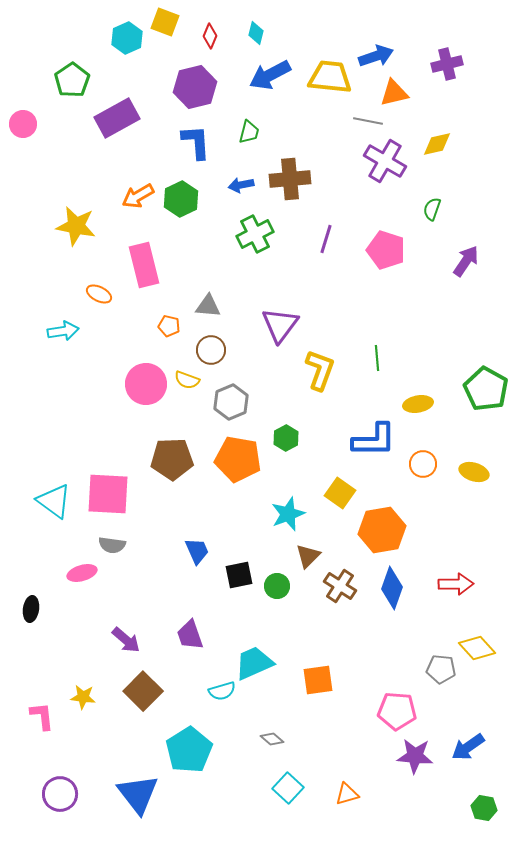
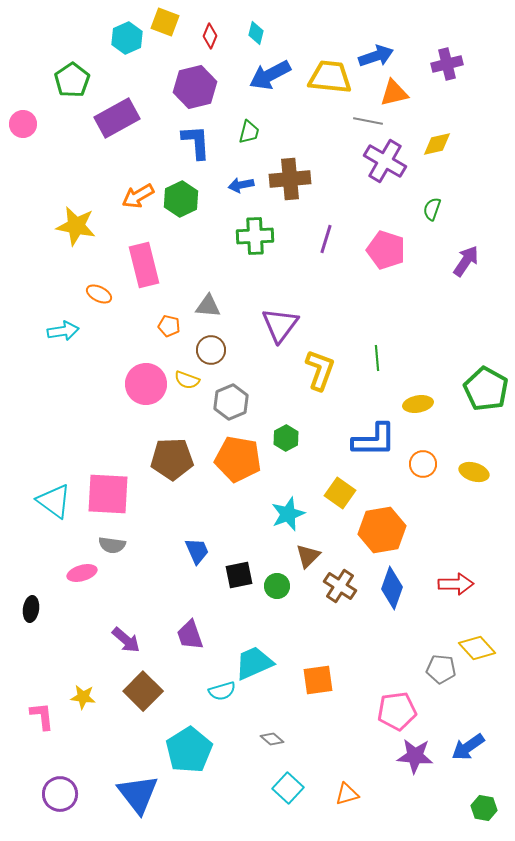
green cross at (255, 234): moved 2 px down; rotated 24 degrees clockwise
pink pentagon at (397, 711): rotated 12 degrees counterclockwise
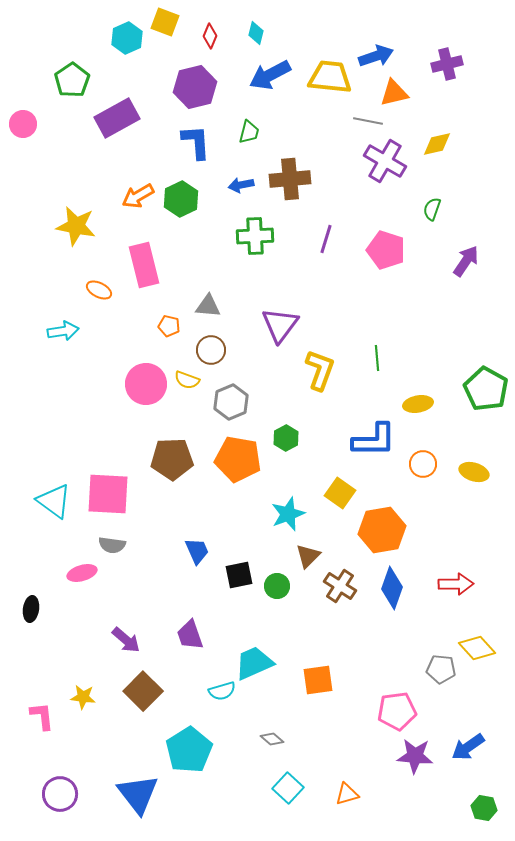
orange ellipse at (99, 294): moved 4 px up
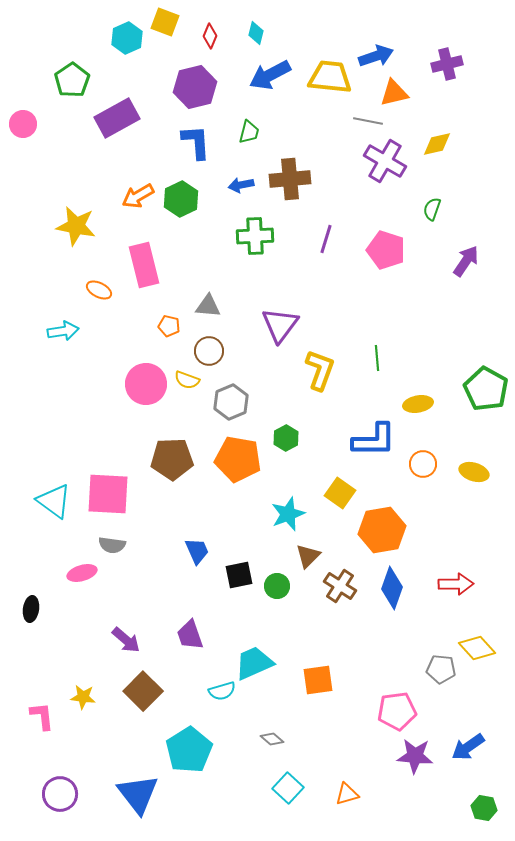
brown circle at (211, 350): moved 2 px left, 1 px down
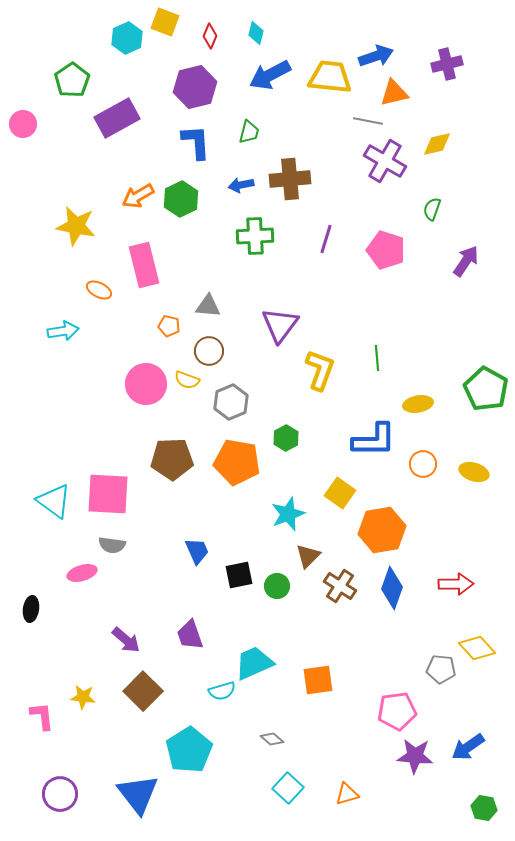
orange pentagon at (238, 459): moved 1 px left, 3 px down
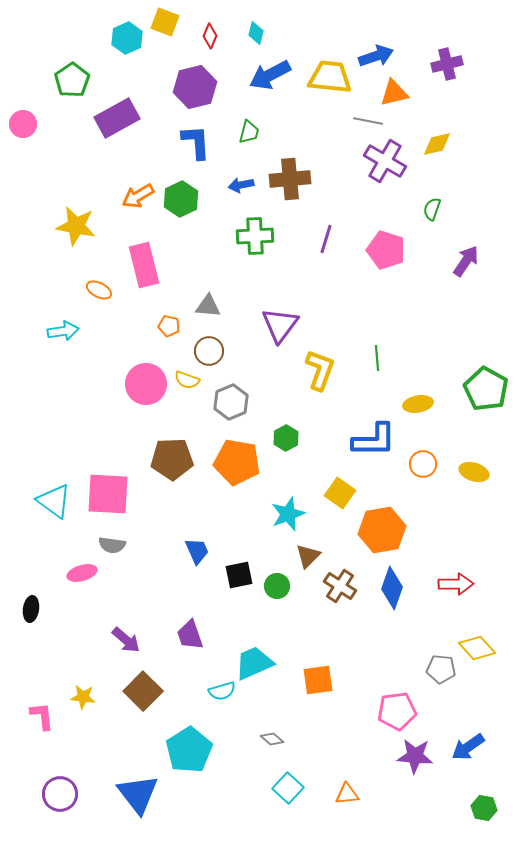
orange triangle at (347, 794): rotated 10 degrees clockwise
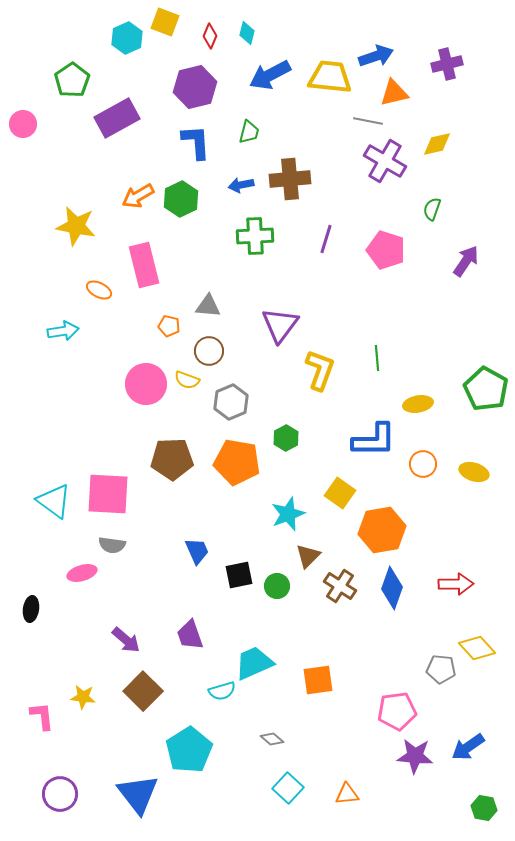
cyan diamond at (256, 33): moved 9 px left
